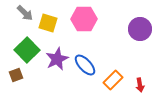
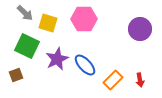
green square: moved 4 px up; rotated 20 degrees counterclockwise
red arrow: moved 5 px up
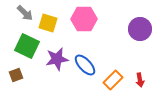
purple star: rotated 15 degrees clockwise
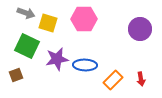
gray arrow: moved 1 px right; rotated 24 degrees counterclockwise
blue ellipse: rotated 45 degrees counterclockwise
red arrow: moved 1 px right, 1 px up
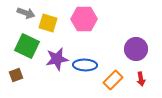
purple circle: moved 4 px left, 20 px down
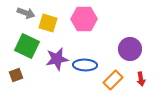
purple circle: moved 6 px left
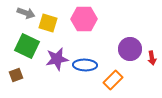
red arrow: moved 11 px right, 21 px up
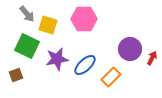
gray arrow: moved 1 px right, 1 px down; rotated 30 degrees clockwise
yellow square: moved 2 px down
red arrow: rotated 144 degrees counterclockwise
blue ellipse: rotated 45 degrees counterclockwise
orange rectangle: moved 2 px left, 3 px up
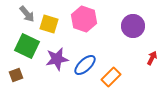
pink hexagon: rotated 20 degrees clockwise
yellow square: moved 1 px right, 1 px up
purple circle: moved 3 px right, 23 px up
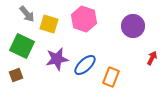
green square: moved 5 px left
orange rectangle: rotated 24 degrees counterclockwise
